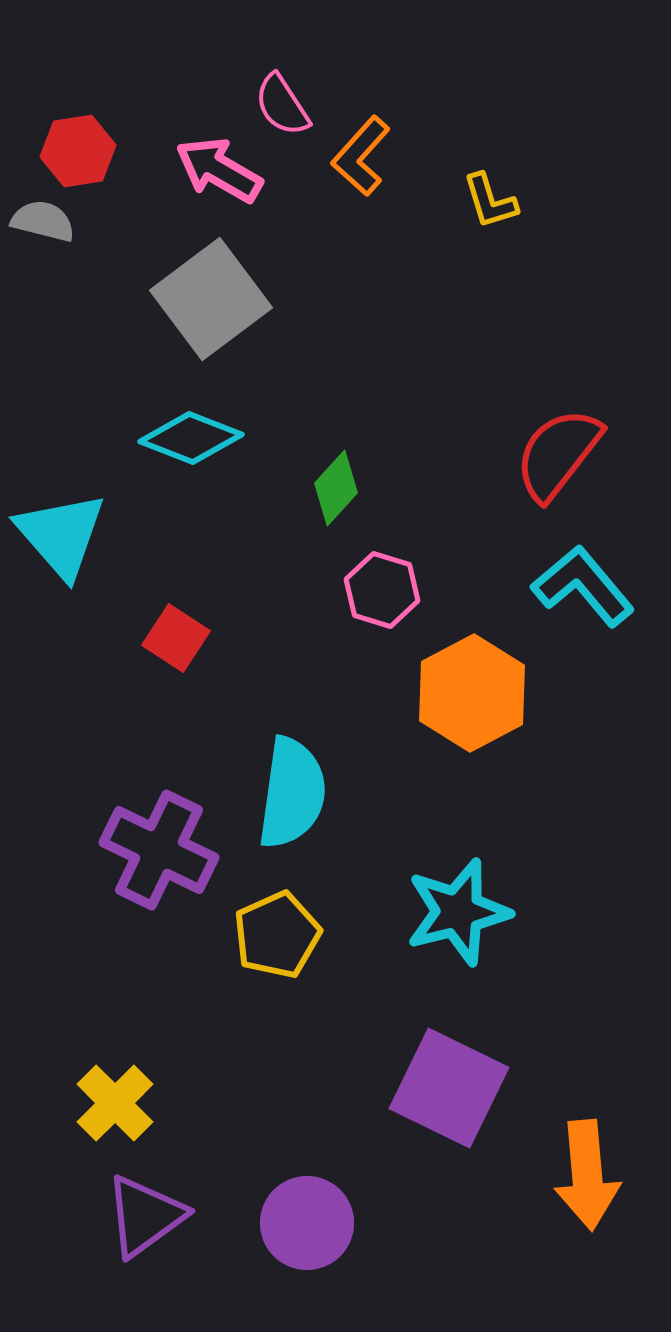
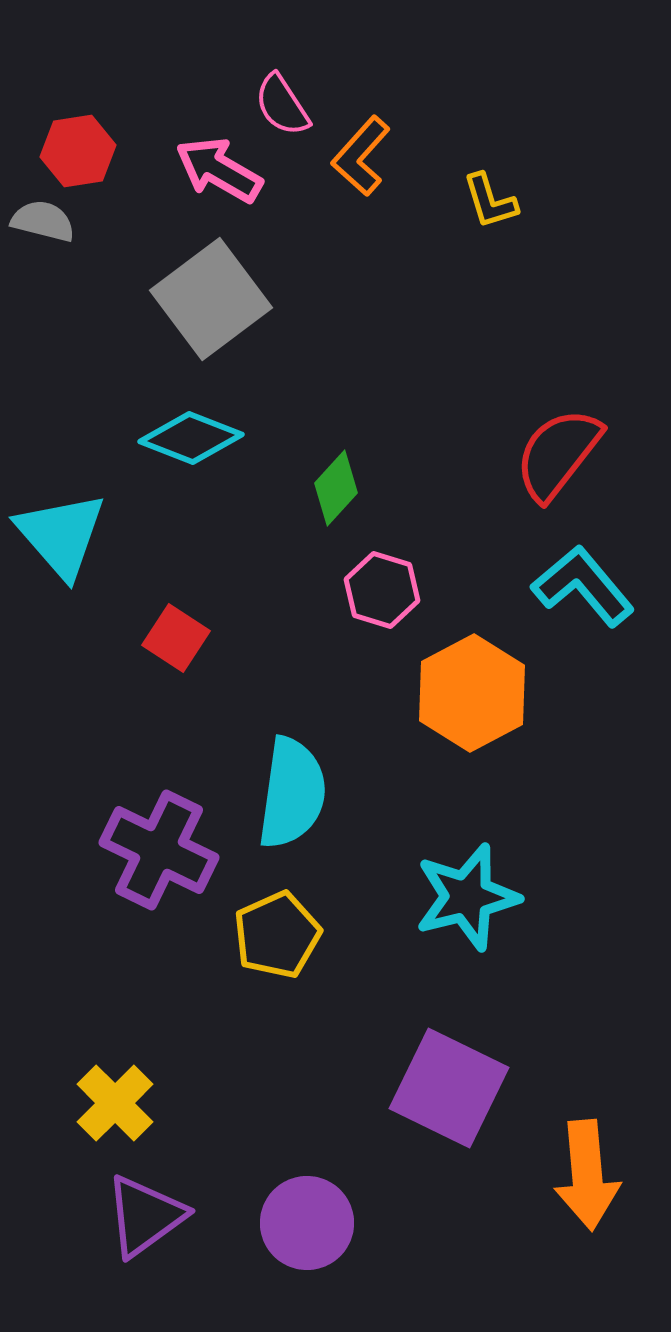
cyan star: moved 9 px right, 15 px up
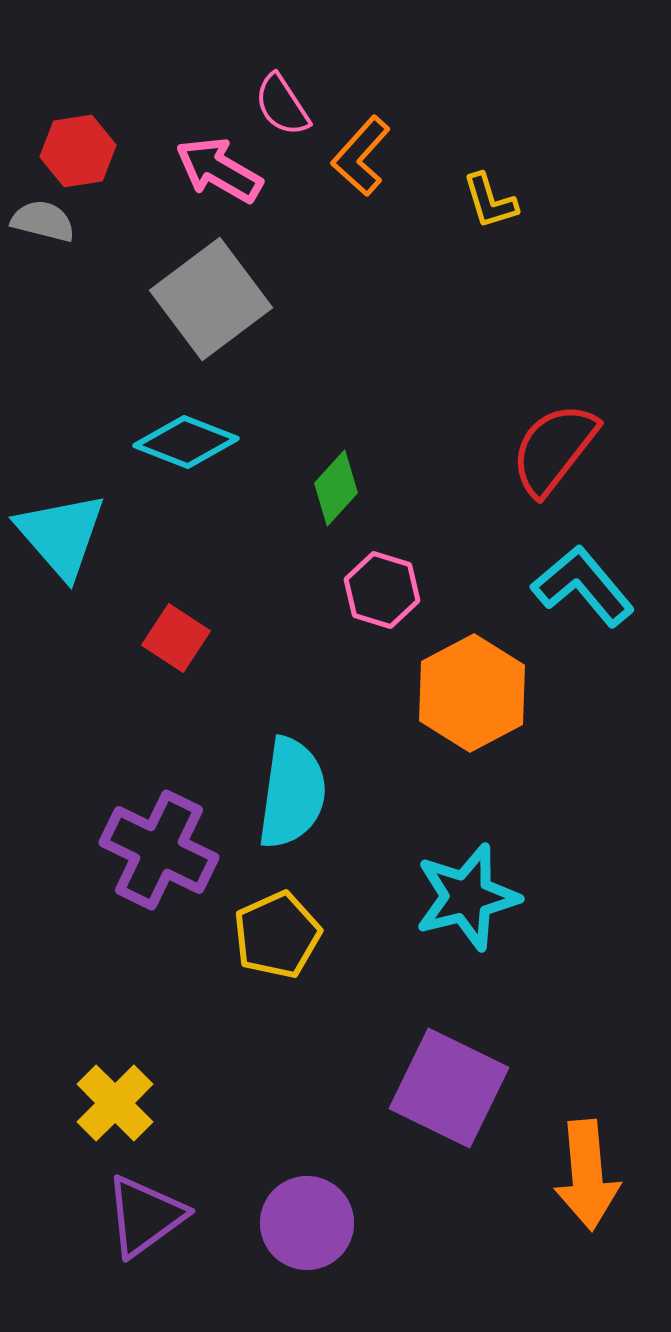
cyan diamond: moved 5 px left, 4 px down
red semicircle: moved 4 px left, 5 px up
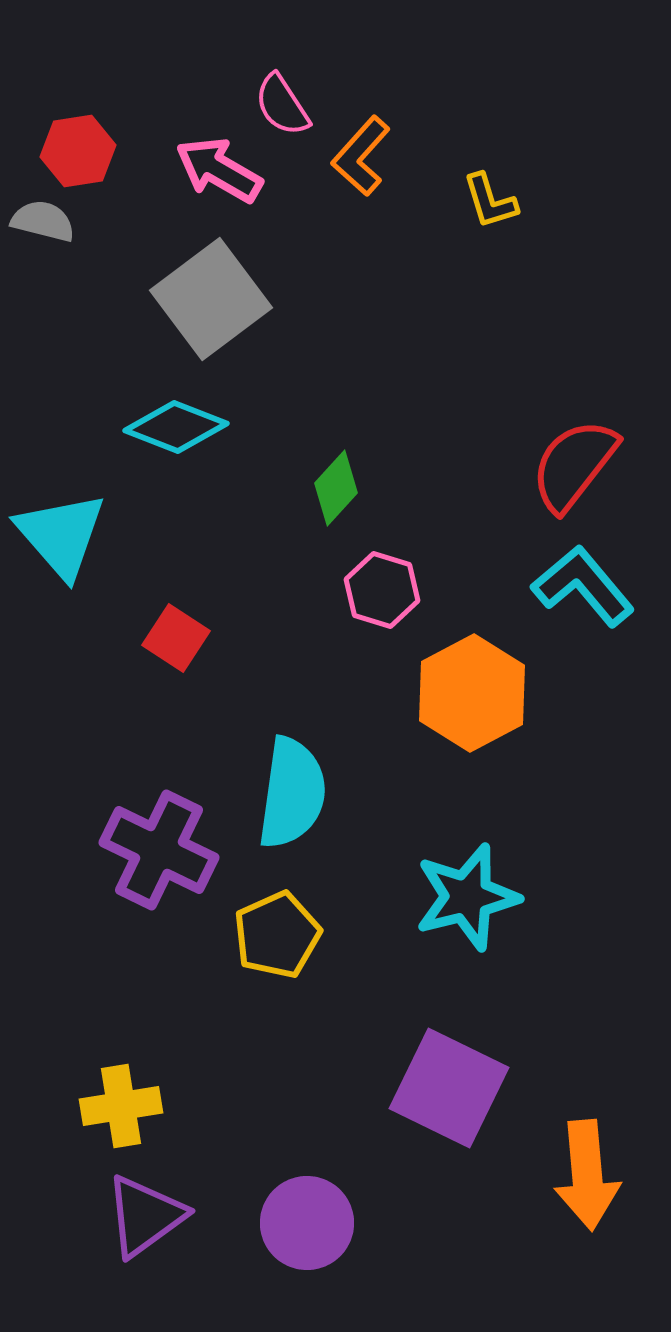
cyan diamond: moved 10 px left, 15 px up
red semicircle: moved 20 px right, 16 px down
yellow cross: moved 6 px right, 3 px down; rotated 36 degrees clockwise
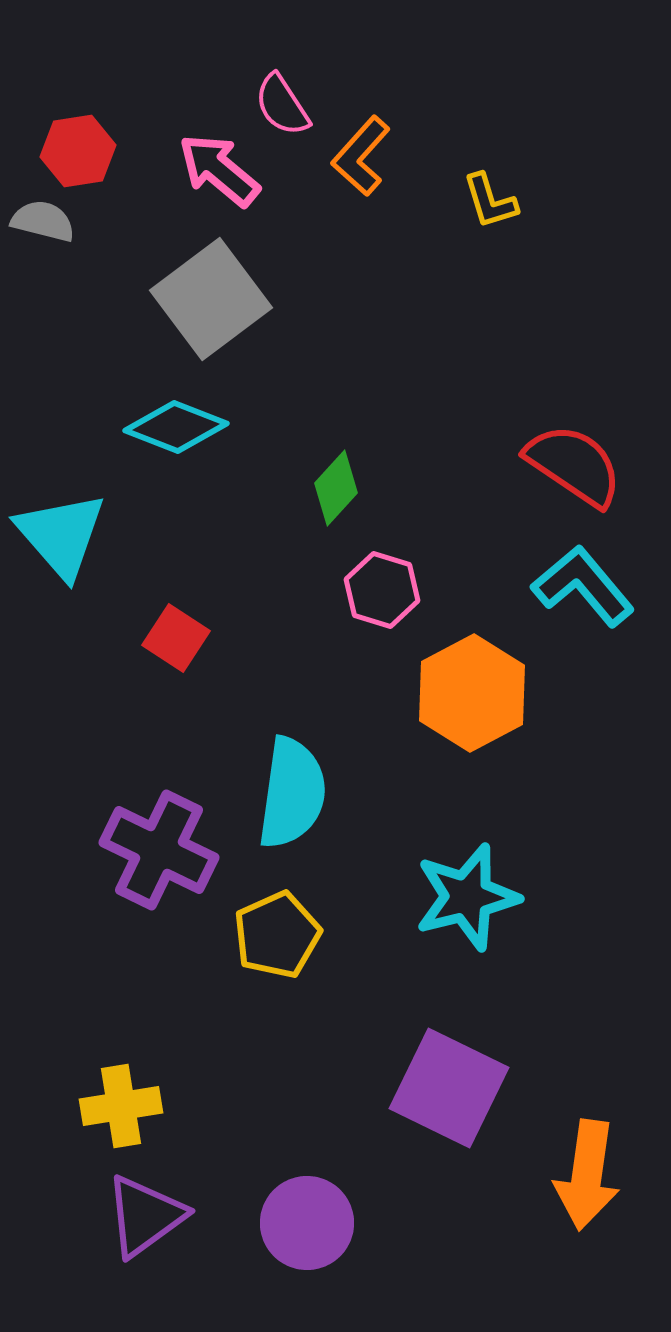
pink arrow: rotated 10 degrees clockwise
red semicircle: rotated 86 degrees clockwise
orange arrow: rotated 13 degrees clockwise
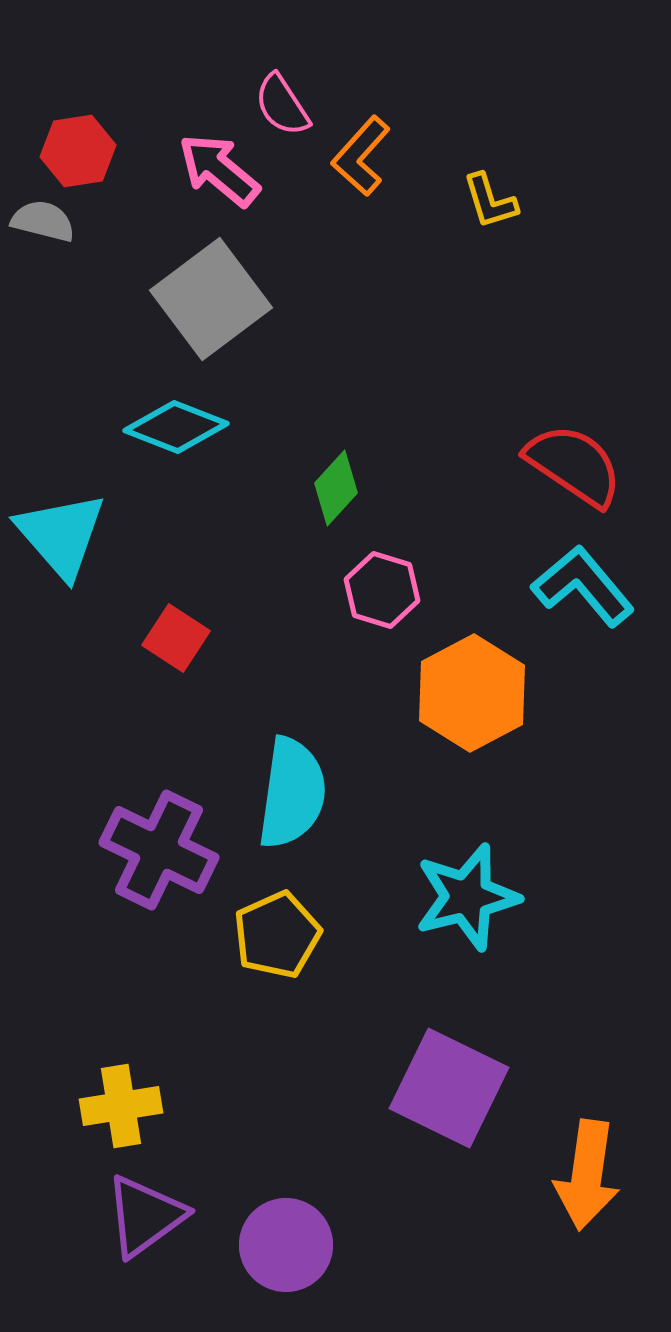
purple circle: moved 21 px left, 22 px down
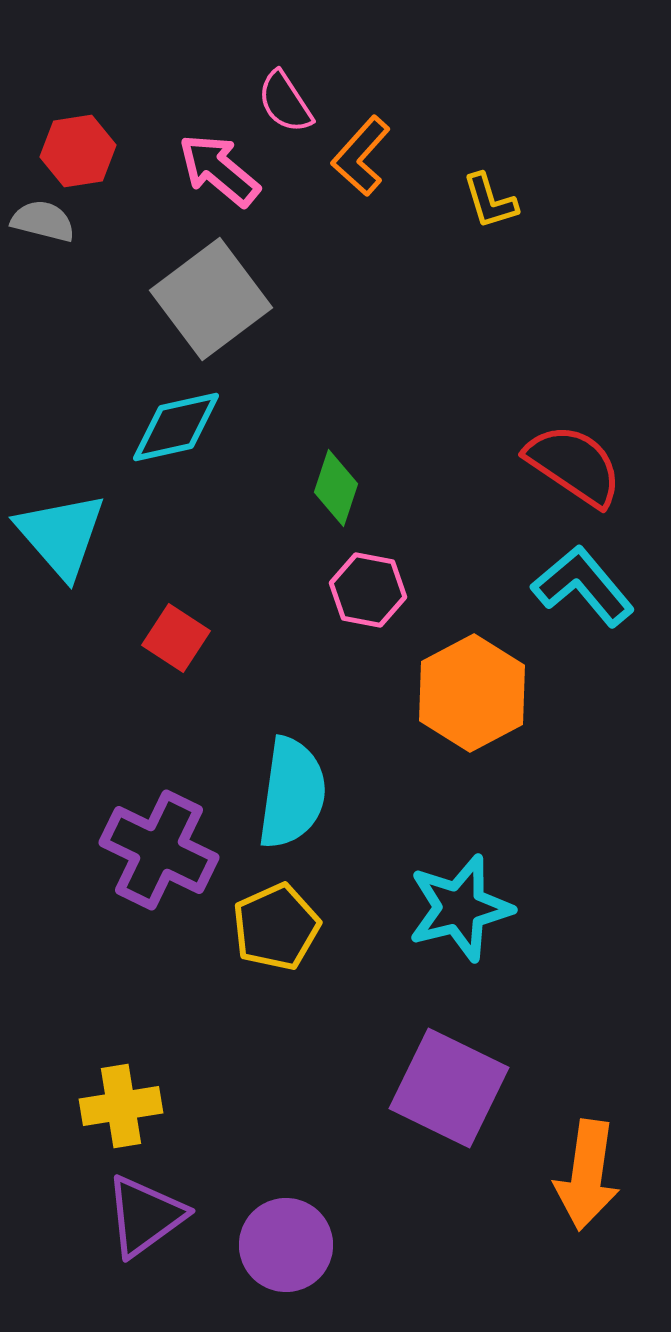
pink semicircle: moved 3 px right, 3 px up
cyan diamond: rotated 34 degrees counterclockwise
green diamond: rotated 24 degrees counterclockwise
pink hexagon: moved 14 px left; rotated 6 degrees counterclockwise
cyan star: moved 7 px left, 11 px down
yellow pentagon: moved 1 px left, 8 px up
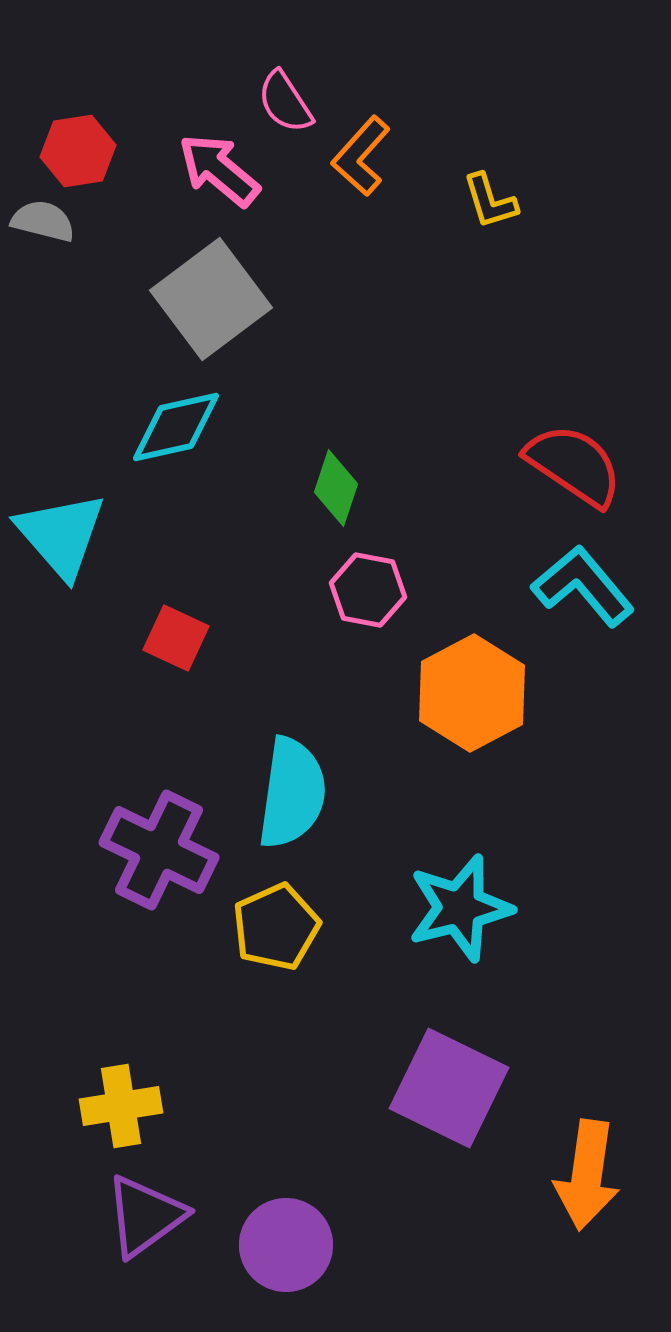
red square: rotated 8 degrees counterclockwise
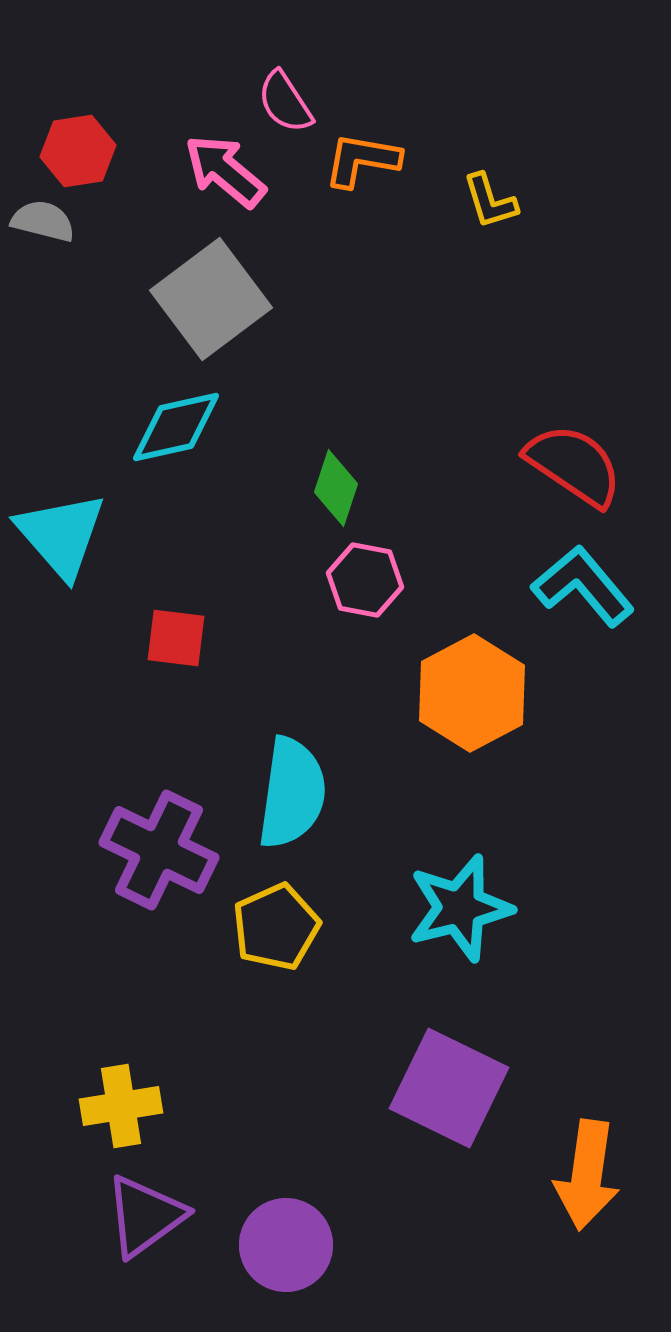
orange L-shape: moved 1 px right, 4 px down; rotated 58 degrees clockwise
pink arrow: moved 6 px right, 1 px down
pink hexagon: moved 3 px left, 10 px up
red square: rotated 18 degrees counterclockwise
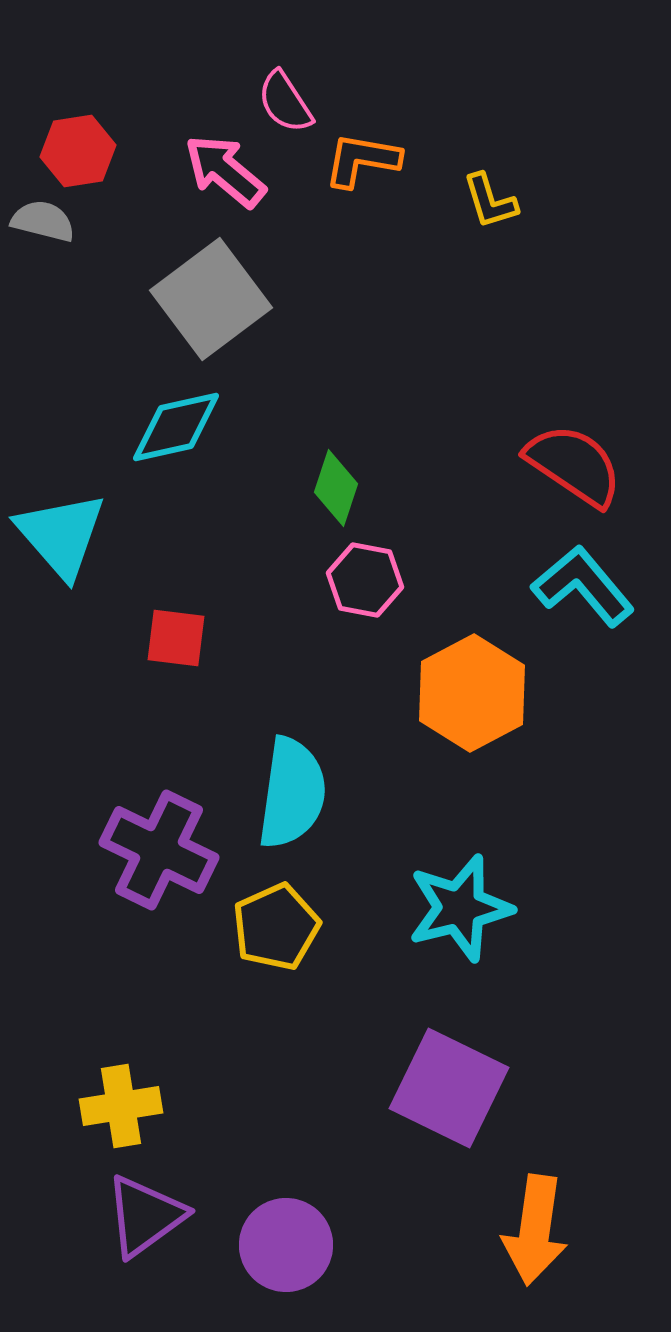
orange arrow: moved 52 px left, 55 px down
